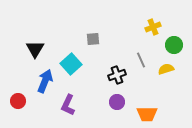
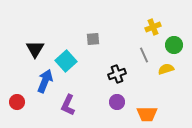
gray line: moved 3 px right, 5 px up
cyan square: moved 5 px left, 3 px up
black cross: moved 1 px up
red circle: moved 1 px left, 1 px down
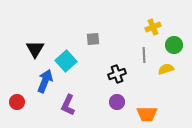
gray line: rotated 21 degrees clockwise
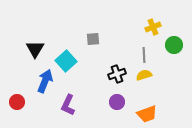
yellow semicircle: moved 22 px left, 6 px down
orange trapezoid: rotated 20 degrees counterclockwise
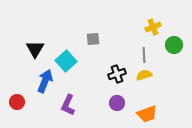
purple circle: moved 1 px down
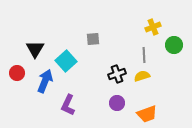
yellow semicircle: moved 2 px left, 1 px down
red circle: moved 29 px up
